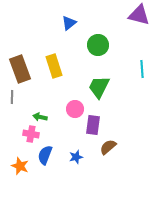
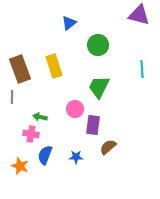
blue star: rotated 16 degrees clockwise
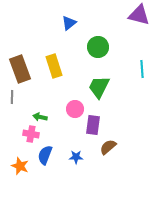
green circle: moved 2 px down
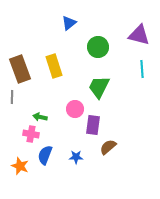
purple triangle: moved 20 px down
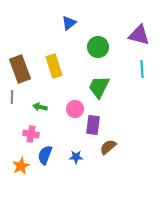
green arrow: moved 10 px up
orange star: moved 1 px right; rotated 24 degrees clockwise
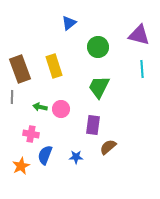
pink circle: moved 14 px left
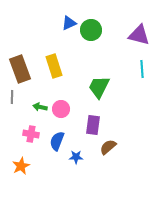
blue triangle: rotated 14 degrees clockwise
green circle: moved 7 px left, 17 px up
blue semicircle: moved 12 px right, 14 px up
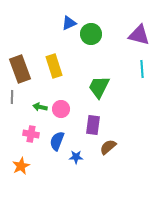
green circle: moved 4 px down
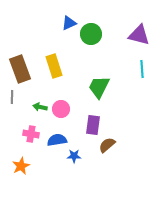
blue semicircle: moved 1 px up; rotated 60 degrees clockwise
brown semicircle: moved 1 px left, 2 px up
blue star: moved 2 px left, 1 px up
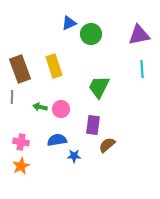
purple triangle: rotated 25 degrees counterclockwise
pink cross: moved 10 px left, 8 px down
